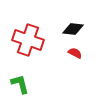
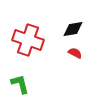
black diamond: rotated 15 degrees counterclockwise
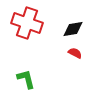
red cross: moved 1 px left, 17 px up
green L-shape: moved 6 px right, 5 px up
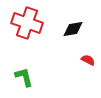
red semicircle: moved 13 px right, 7 px down
green L-shape: moved 2 px left, 2 px up
